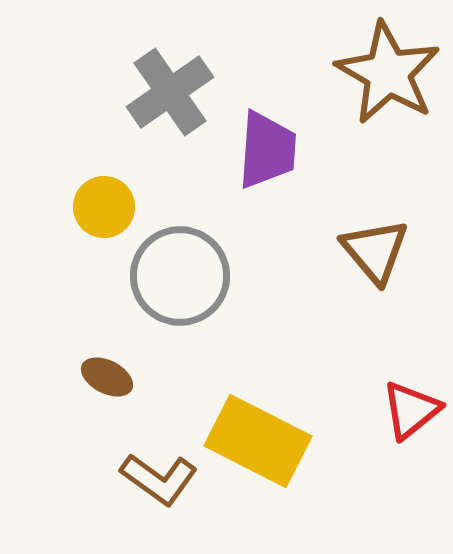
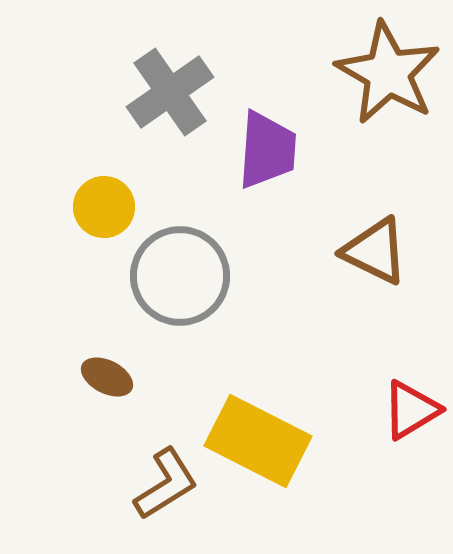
brown triangle: rotated 24 degrees counterclockwise
red triangle: rotated 8 degrees clockwise
brown L-shape: moved 7 px right, 5 px down; rotated 68 degrees counterclockwise
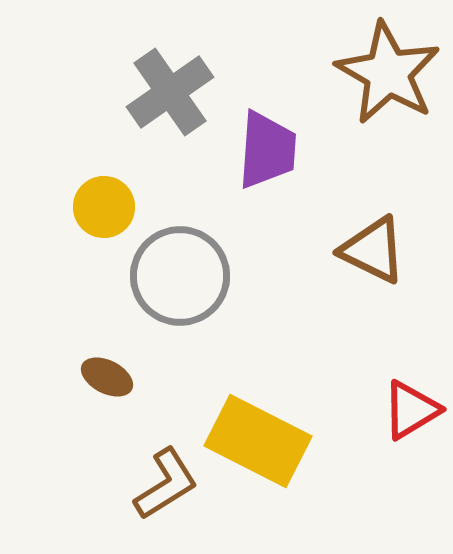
brown triangle: moved 2 px left, 1 px up
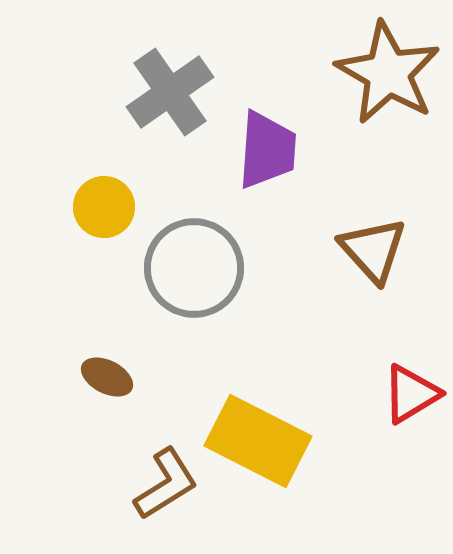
brown triangle: rotated 22 degrees clockwise
gray circle: moved 14 px right, 8 px up
red triangle: moved 16 px up
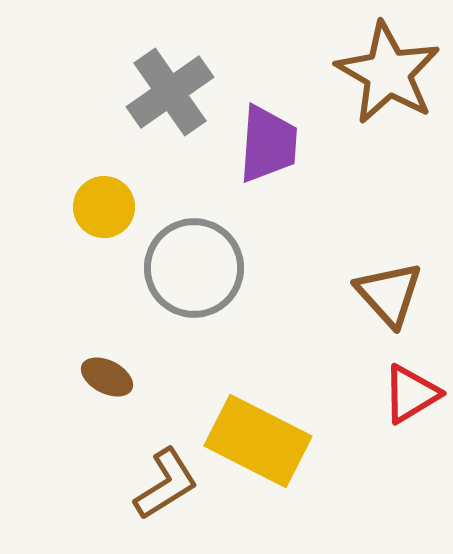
purple trapezoid: moved 1 px right, 6 px up
brown triangle: moved 16 px right, 44 px down
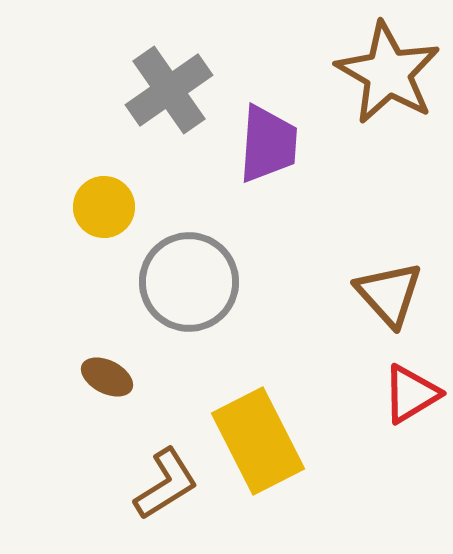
gray cross: moved 1 px left, 2 px up
gray circle: moved 5 px left, 14 px down
yellow rectangle: rotated 36 degrees clockwise
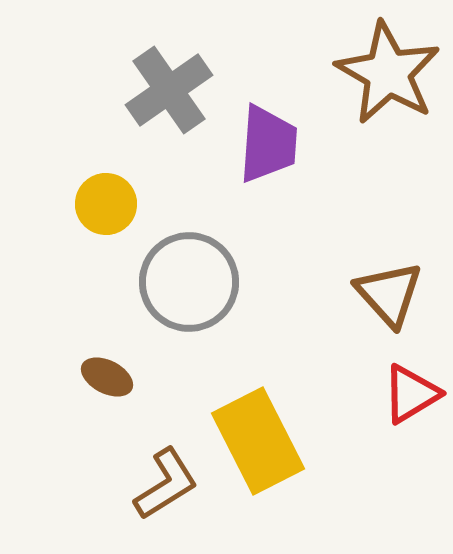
yellow circle: moved 2 px right, 3 px up
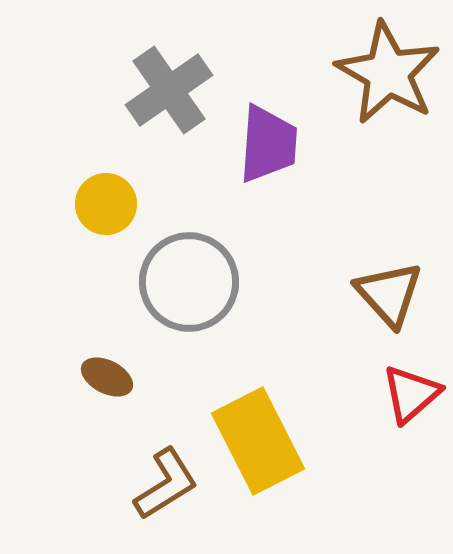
red triangle: rotated 10 degrees counterclockwise
